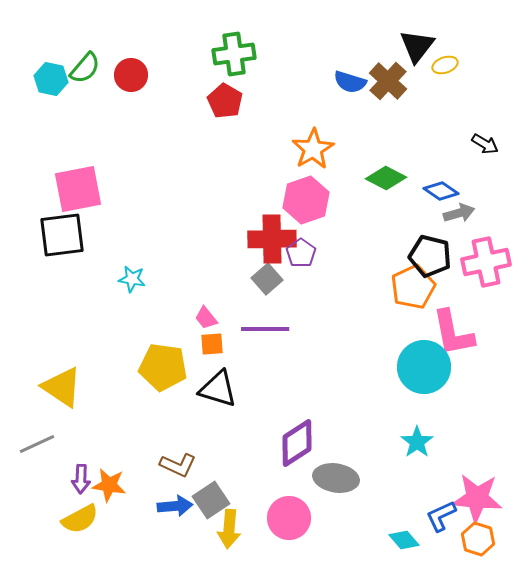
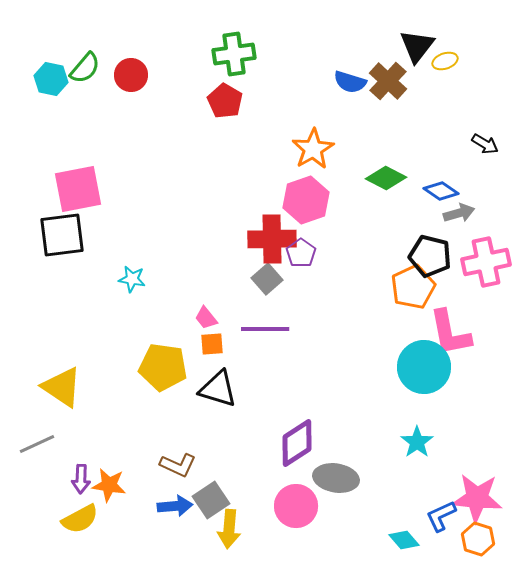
yellow ellipse at (445, 65): moved 4 px up
pink L-shape at (453, 333): moved 3 px left
pink circle at (289, 518): moved 7 px right, 12 px up
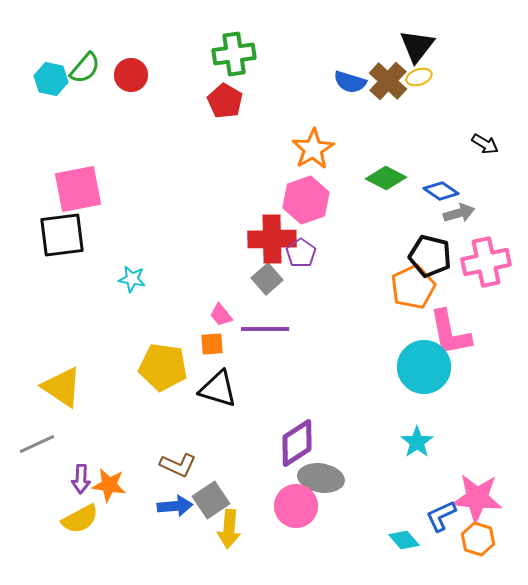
yellow ellipse at (445, 61): moved 26 px left, 16 px down
pink trapezoid at (206, 318): moved 15 px right, 3 px up
gray ellipse at (336, 478): moved 15 px left
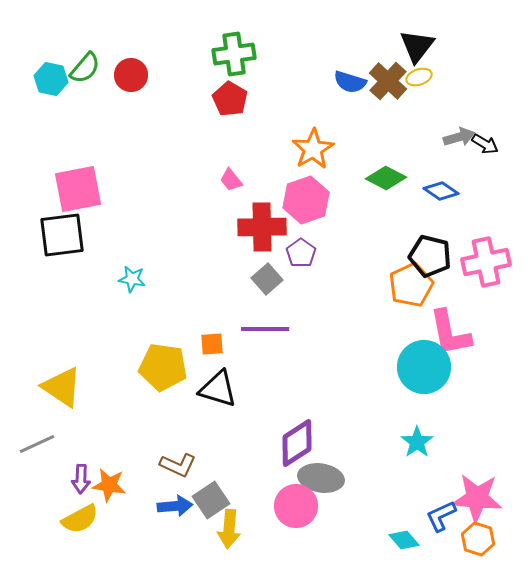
red pentagon at (225, 101): moved 5 px right, 2 px up
gray arrow at (459, 213): moved 76 px up
red cross at (272, 239): moved 10 px left, 12 px up
orange pentagon at (413, 287): moved 2 px left, 2 px up
pink trapezoid at (221, 315): moved 10 px right, 135 px up
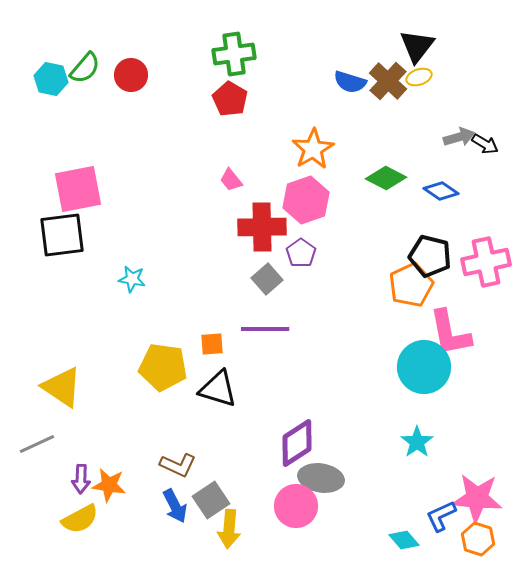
blue arrow at (175, 506): rotated 68 degrees clockwise
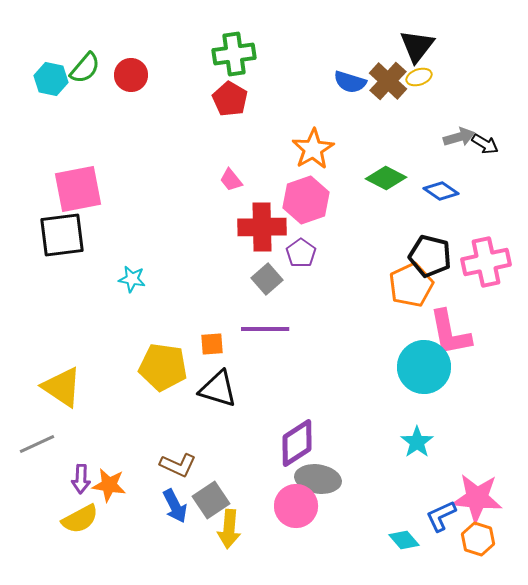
gray ellipse at (321, 478): moved 3 px left, 1 px down
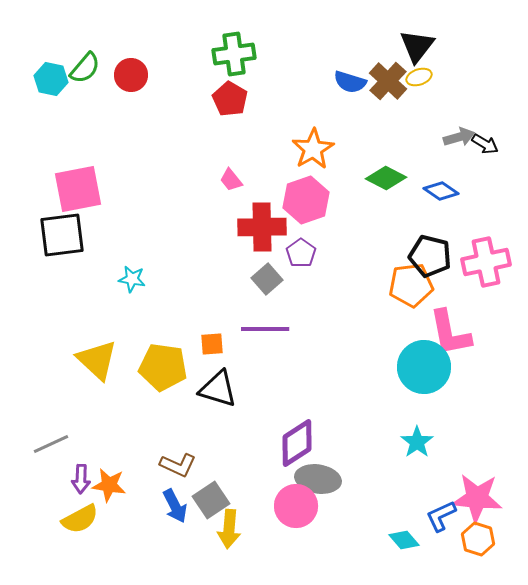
orange pentagon at (411, 285): rotated 18 degrees clockwise
yellow triangle at (62, 387): moved 35 px right, 27 px up; rotated 9 degrees clockwise
gray line at (37, 444): moved 14 px right
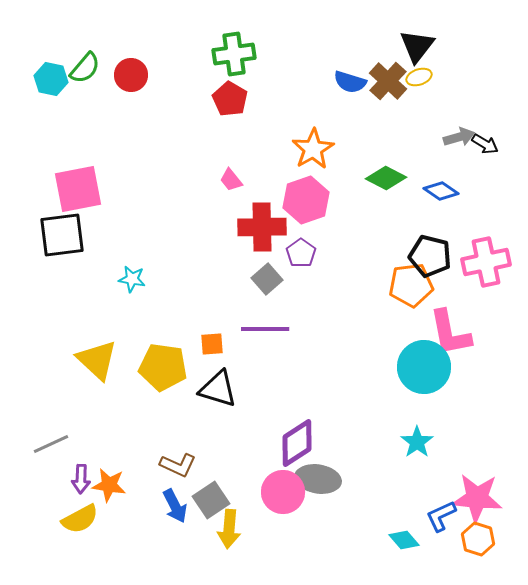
pink circle at (296, 506): moved 13 px left, 14 px up
